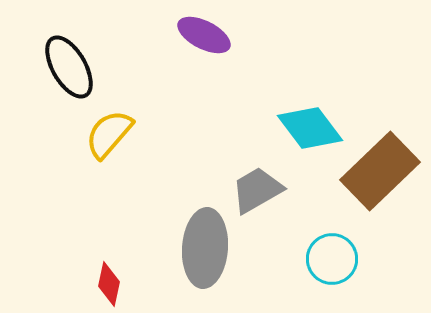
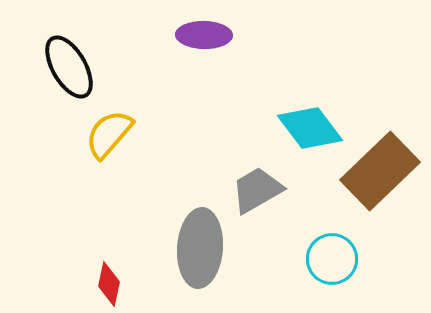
purple ellipse: rotated 26 degrees counterclockwise
gray ellipse: moved 5 px left
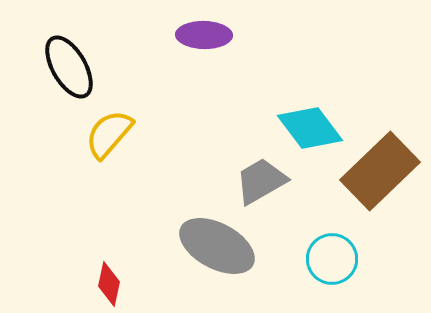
gray trapezoid: moved 4 px right, 9 px up
gray ellipse: moved 17 px right, 2 px up; rotated 66 degrees counterclockwise
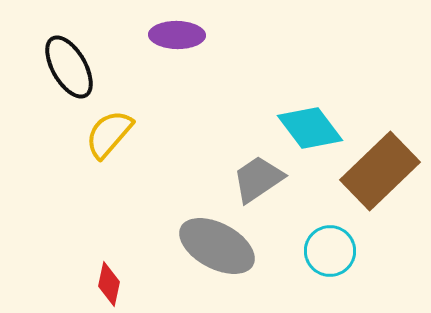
purple ellipse: moved 27 px left
gray trapezoid: moved 3 px left, 2 px up; rotated 4 degrees counterclockwise
cyan circle: moved 2 px left, 8 px up
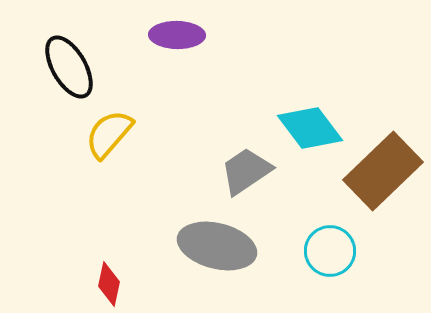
brown rectangle: moved 3 px right
gray trapezoid: moved 12 px left, 8 px up
gray ellipse: rotated 14 degrees counterclockwise
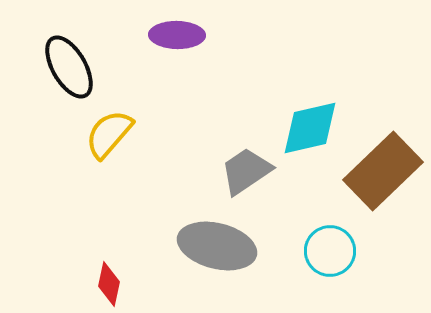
cyan diamond: rotated 66 degrees counterclockwise
